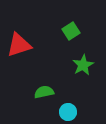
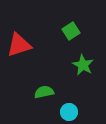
green star: rotated 15 degrees counterclockwise
cyan circle: moved 1 px right
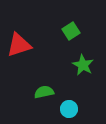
cyan circle: moved 3 px up
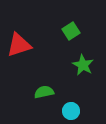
cyan circle: moved 2 px right, 2 px down
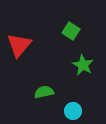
green square: rotated 24 degrees counterclockwise
red triangle: rotated 32 degrees counterclockwise
cyan circle: moved 2 px right
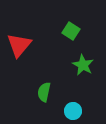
green semicircle: rotated 66 degrees counterclockwise
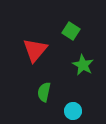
red triangle: moved 16 px right, 5 px down
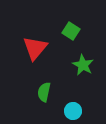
red triangle: moved 2 px up
